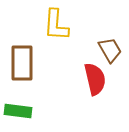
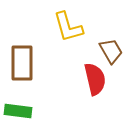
yellow L-shape: moved 12 px right, 2 px down; rotated 20 degrees counterclockwise
brown trapezoid: moved 1 px right, 1 px down
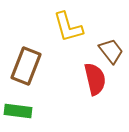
brown trapezoid: rotated 8 degrees counterclockwise
brown rectangle: moved 4 px right, 3 px down; rotated 21 degrees clockwise
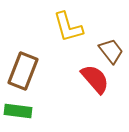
brown rectangle: moved 3 px left, 5 px down
red semicircle: rotated 28 degrees counterclockwise
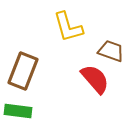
brown trapezoid: rotated 32 degrees counterclockwise
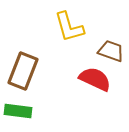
yellow L-shape: moved 1 px right
red semicircle: rotated 24 degrees counterclockwise
